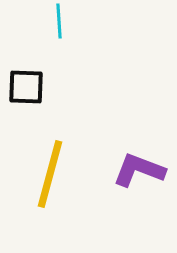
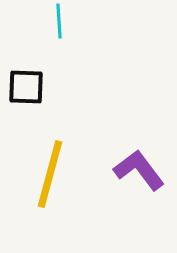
purple L-shape: rotated 32 degrees clockwise
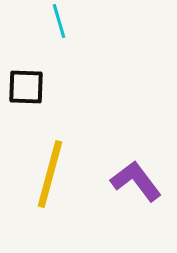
cyan line: rotated 12 degrees counterclockwise
purple L-shape: moved 3 px left, 11 px down
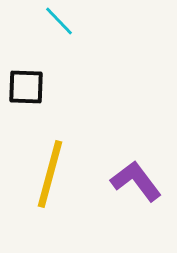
cyan line: rotated 28 degrees counterclockwise
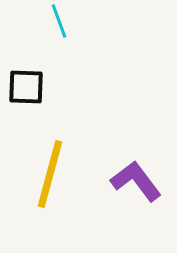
cyan line: rotated 24 degrees clockwise
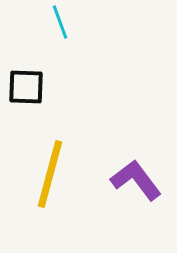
cyan line: moved 1 px right, 1 px down
purple L-shape: moved 1 px up
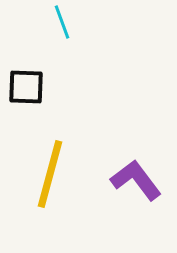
cyan line: moved 2 px right
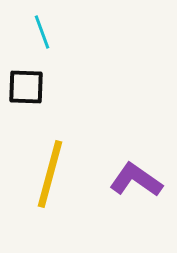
cyan line: moved 20 px left, 10 px down
purple L-shape: rotated 18 degrees counterclockwise
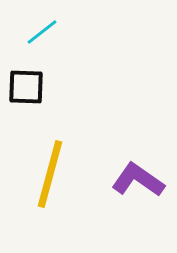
cyan line: rotated 72 degrees clockwise
purple L-shape: moved 2 px right
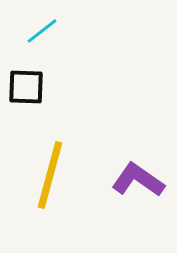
cyan line: moved 1 px up
yellow line: moved 1 px down
